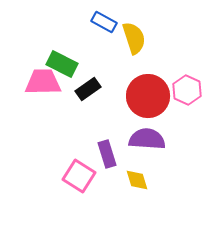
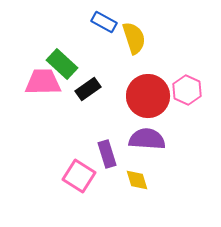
green rectangle: rotated 16 degrees clockwise
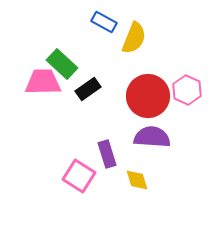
yellow semicircle: rotated 40 degrees clockwise
purple semicircle: moved 5 px right, 2 px up
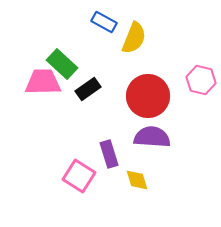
pink hexagon: moved 14 px right, 10 px up; rotated 12 degrees counterclockwise
purple rectangle: moved 2 px right
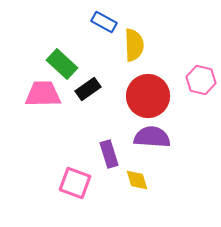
yellow semicircle: moved 7 px down; rotated 24 degrees counterclockwise
pink trapezoid: moved 12 px down
pink square: moved 4 px left, 7 px down; rotated 12 degrees counterclockwise
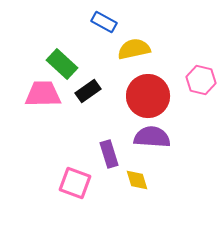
yellow semicircle: moved 4 px down; rotated 100 degrees counterclockwise
black rectangle: moved 2 px down
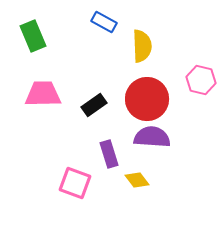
yellow semicircle: moved 8 px right, 3 px up; rotated 100 degrees clockwise
green rectangle: moved 29 px left, 28 px up; rotated 24 degrees clockwise
black rectangle: moved 6 px right, 14 px down
red circle: moved 1 px left, 3 px down
yellow diamond: rotated 20 degrees counterclockwise
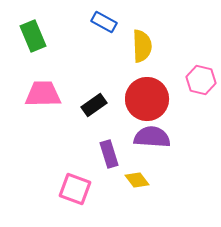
pink square: moved 6 px down
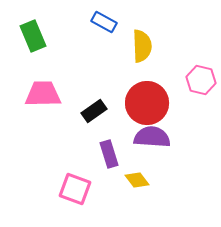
red circle: moved 4 px down
black rectangle: moved 6 px down
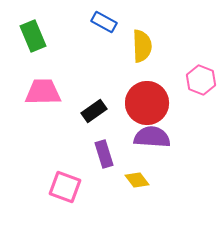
pink hexagon: rotated 8 degrees clockwise
pink trapezoid: moved 2 px up
purple rectangle: moved 5 px left
pink square: moved 10 px left, 2 px up
